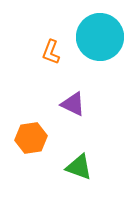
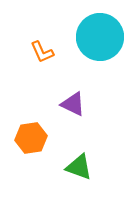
orange L-shape: moved 9 px left; rotated 45 degrees counterclockwise
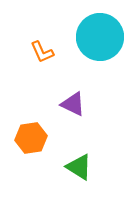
green triangle: rotated 12 degrees clockwise
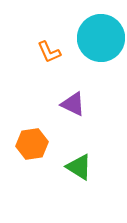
cyan circle: moved 1 px right, 1 px down
orange L-shape: moved 7 px right
orange hexagon: moved 1 px right, 6 px down
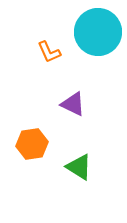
cyan circle: moved 3 px left, 6 px up
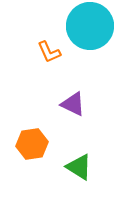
cyan circle: moved 8 px left, 6 px up
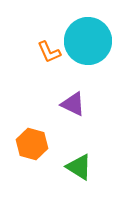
cyan circle: moved 2 px left, 15 px down
orange hexagon: rotated 24 degrees clockwise
